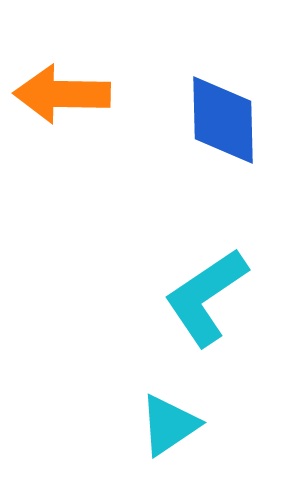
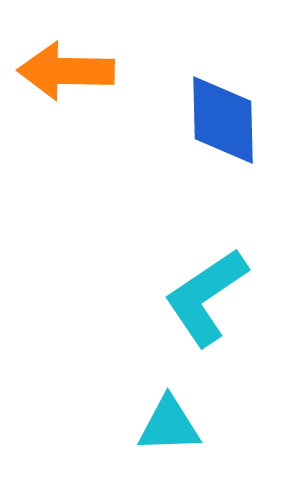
orange arrow: moved 4 px right, 23 px up
cyan triangle: rotated 32 degrees clockwise
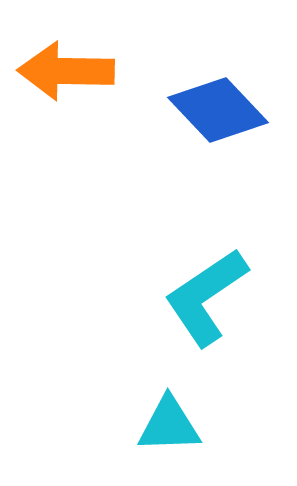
blue diamond: moved 5 px left, 10 px up; rotated 42 degrees counterclockwise
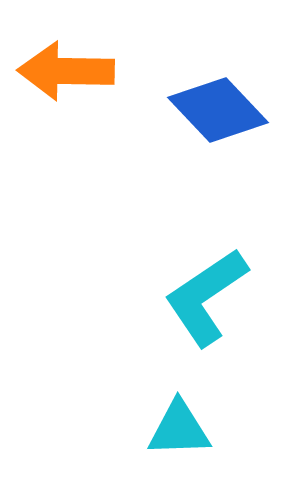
cyan triangle: moved 10 px right, 4 px down
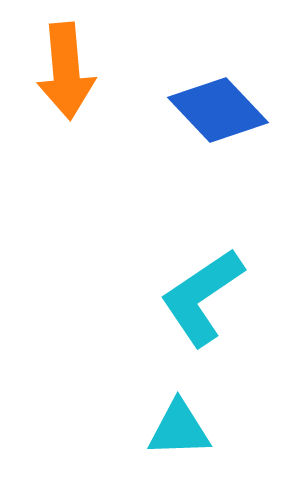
orange arrow: rotated 96 degrees counterclockwise
cyan L-shape: moved 4 px left
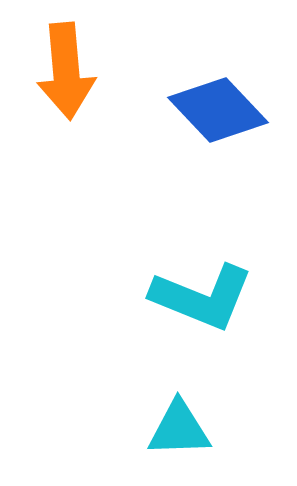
cyan L-shape: rotated 124 degrees counterclockwise
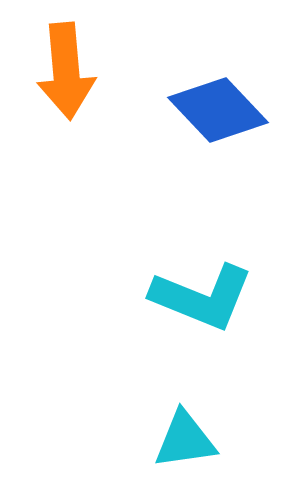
cyan triangle: moved 6 px right, 11 px down; rotated 6 degrees counterclockwise
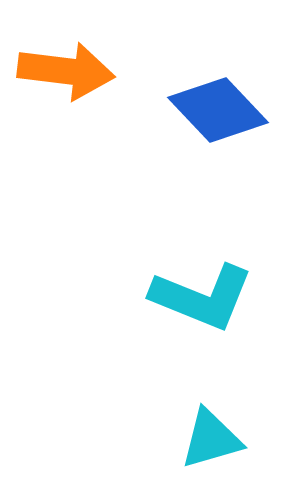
orange arrow: rotated 78 degrees counterclockwise
cyan triangle: moved 26 px right, 1 px up; rotated 8 degrees counterclockwise
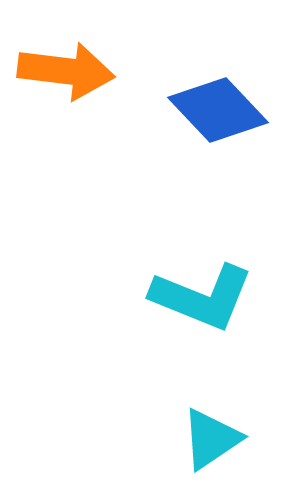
cyan triangle: rotated 18 degrees counterclockwise
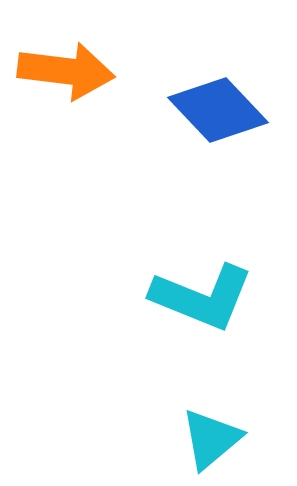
cyan triangle: rotated 6 degrees counterclockwise
